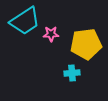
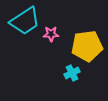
yellow pentagon: moved 1 px right, 2 px down
cyan cross: rotated 21 degrees counterclockwise
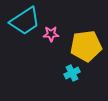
yellow pentagon: moved 1 px left
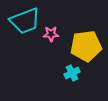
cyan trapezoid: rotated 12 degrees clockwise
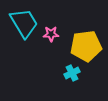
cyan trapezoid: moved 1 px left, 2 px down; rotated 100 degrees counterclockwise
